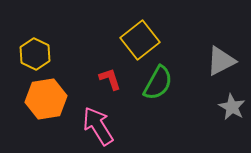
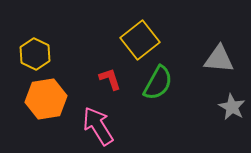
gray triangle: moved 2 px left, 2 px up; rotated 32 degrees clockwise
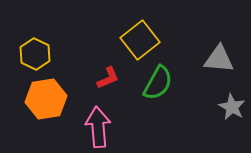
red L-shape: moved 2 px left, 1 px up; rotated 85 degrees clockwise
pink arrow: moved 1 px down; rotated 27 degrees clockwise
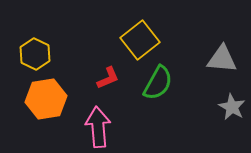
gray triangle: moved 3 px right
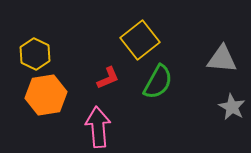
green semicircle: moved 1 px up
orange hexagon: moved 4 px up
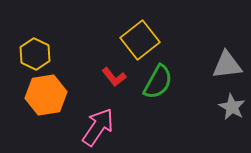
gray triangle: moved 5 px right, 6 px down; rotated 12 degrees counterclockwise
red L-shape: moved 6 px right, 1 px up; rotated 75 degrees clockwise
pink arrow: rotated 39 degrees clockwise
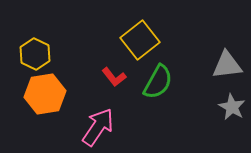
orange hexagon: moved 1 px left, 1 px up
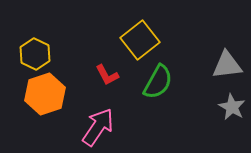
red L-shape: moved 7 px left, 2 px up; rotated 10 degrees clockwise
orange hexagon: rotated 9 degrees counterclockwise
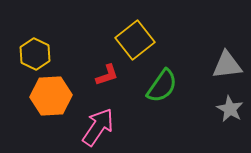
yellow square: moved 5 px left
red L-shape: rotated 80 degrees counterclockwise
green semicircle: moved 4 px right, 4 px down; rotated 6 degrees clockwise
orange hexagon: moved 6 px right, 2 px down; rotated 15 degrees clockwise
gray star: moved 2 px left, 2 px down
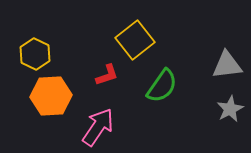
gray star: rotated 16 degrees clockwise
